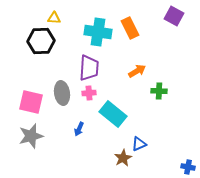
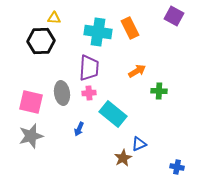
blue cross: moved 11 px left
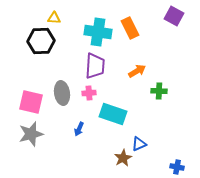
purple trapezoid: moved 6 px right, 2 px up
cyan rectangle: rotated 20 degrees counterclockwise
gray star: moved 2 px up
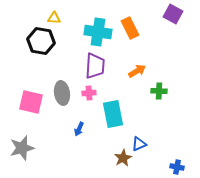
purple square: moved 1 px left, 2 px up
black hexagon: rotated 12 degrees clockwise
cyan rectangle: rotated 60 degrees clockwise
gray star: moved 9 px left, 14 px down
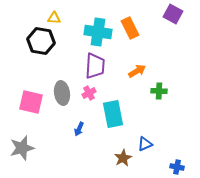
pink cross: rotated 24 degrees counterclockwise
blue triangle: moved 6 px right
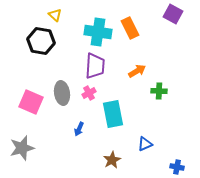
yellow triangle: moved 1 px right, 3 px up; rotated 40 degrees clockwise
pink square: rotated 10 degrees clockwise
brown star: moved 11 px left, 2 px down
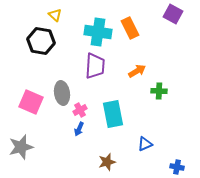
pink cross: moved 9 px left, 17 px down
gray star: moved 1 px left, 1 px up
brown star: moved 5 px left, 2 px down; rotated 12 degrees clockwise
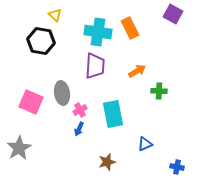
gray star: moved 2 px left, 1 px down; rotated 15 degrees counterclockwise
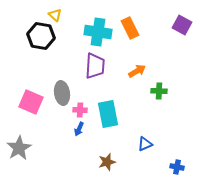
purple square: moved 9 px right, 11 px down
black hexagon: moved 5 px up
pink cross: rotated 32 degrees clockwise
cyan rectangle: moved 5 px left
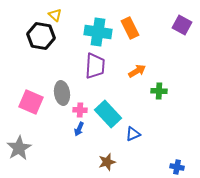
cyan rectangle: rotated 32 degrees counterclockwise
blue triangle: moved 12 px left, 10 px up
